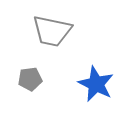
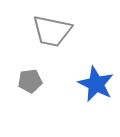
gray pentagon: moved 2 px down
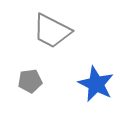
gray trapezoid: rotated 15 degrees clockwise
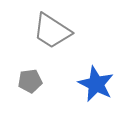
gray trapezoid: rotated 6 degrees clockwise
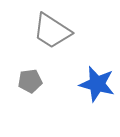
blue star: moved 1 px right; rotated 12 degrees counterclockwise
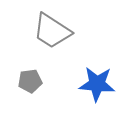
blue star: rotated 9 degrees counterclockwise
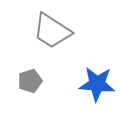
gray pentagon: rotated 10 degrees counterclockwise
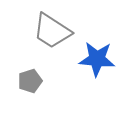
blue star: moved 25 px up
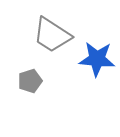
gray trapezoid: moved 4 px down
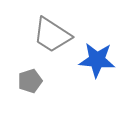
blue star: moved 1 px down
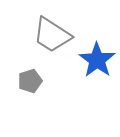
blue star: rotated 30 degrees clockwise
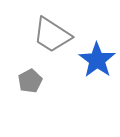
gray pentagon: rotated 10 degrees counterclockwise
